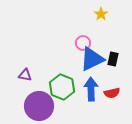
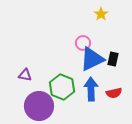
red semicircle: moved 2 px right
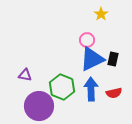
pink circle: moved 4 px right, 3 px up
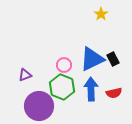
pink circle: moved 23 px left, 25 px down
black rectangle: rotated 40 degrees counterclockwise
purple triangle: rotated 32 degrees counterclockwise
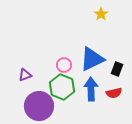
black rectangle: moved 4 px right, 10 px down; rotated 48 degrees clockwise
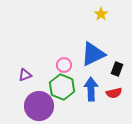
blue triangle: moved 1 px right, 5 px up
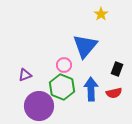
blue triangle: moved 8 px left, 8 px up; rotated 24 degrees counterclockwise
